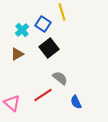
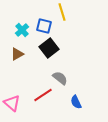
blue square: moved 1 px right, 2 px down; rotated 21 degrees counterclockwise
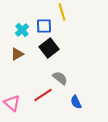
blue square: rotated 14 degrees counterclockwise
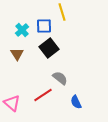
brown triangle: rotated 32 degrees counterclockwise
